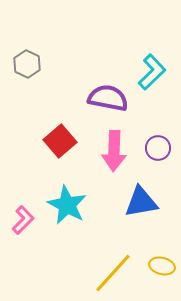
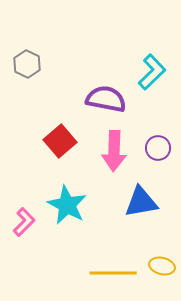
purple semicircle: moved 2 px left, 1 px down
pink L-shape: moved 1 px right, 2 px down
yellow line: rotated 48 degrees clockwise
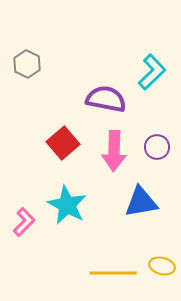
red square: moved 3 px right, 2 px down
purple circle: moved 1 px left, 1 px up
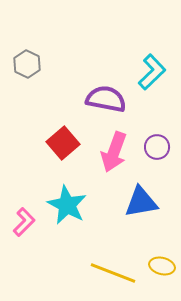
pink arrow: moved 1 px down; rotated 18 degrees clockwise
yellow line: rotated 21 degrees clockwise
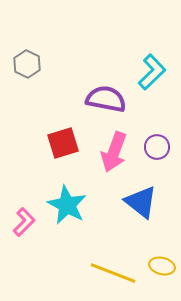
red square: rotated 24 degrees clockwise
blue triangle: rotated 48 degrees clockwise
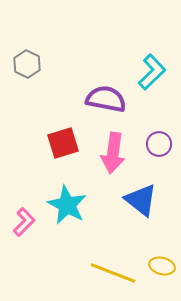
purple circle: moved 2 px right, 3 px up
pink arrow: moved 1 px left, 1 px down; rotated 12 degrees counterclockwise
blue triangle: moved 2 px up
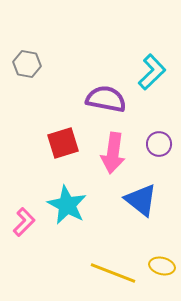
gray hexagon: rotated 16 degrees counterclockwise
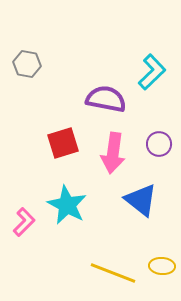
yellow ellipse: rotated 10 degrees counterclockwise
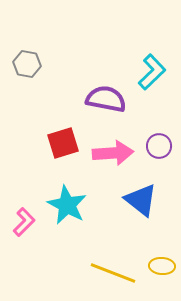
purple circle: moved 2 px down
pink arrow: rotated 102 degrees counterclockwise
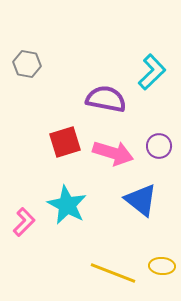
red square: moved 2 px right, 1 px up
pink arrow: rotated 21 degrees clockwise
